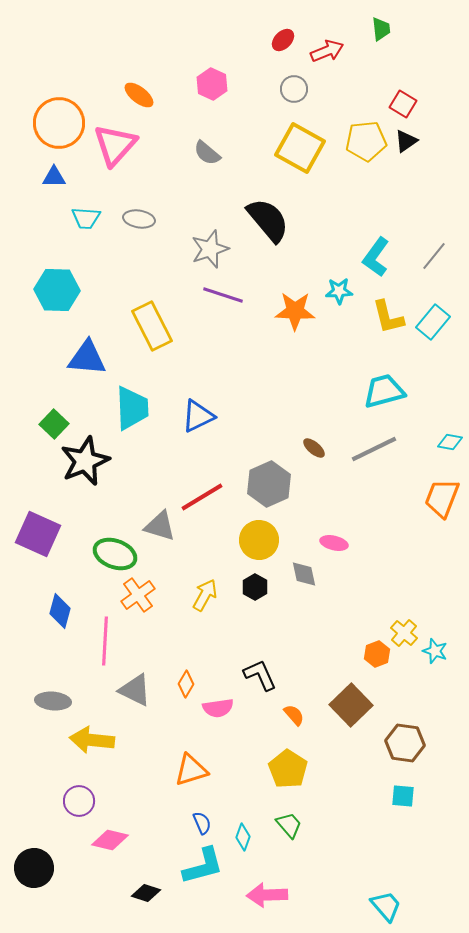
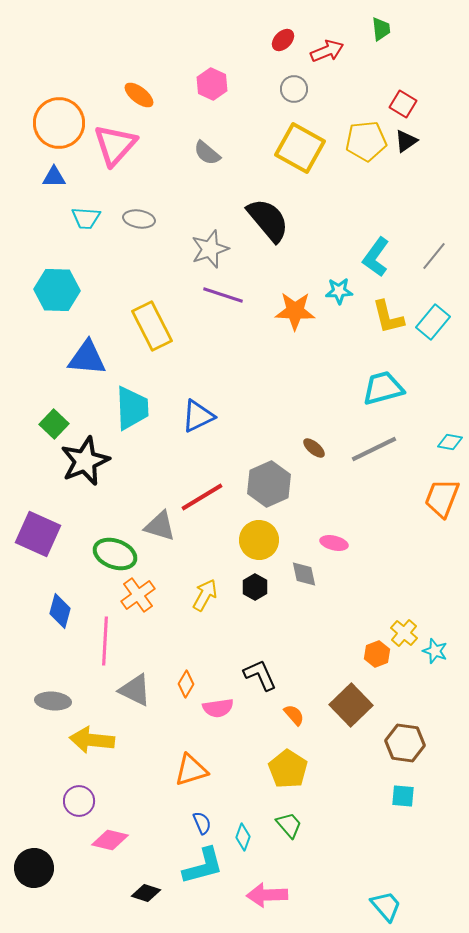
cyan trapezoid at (384, 391): moved 1 px left, 3 px up
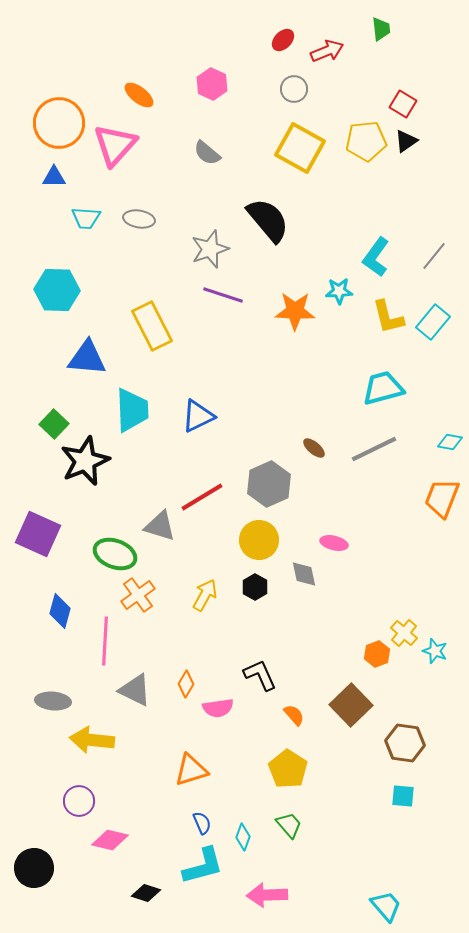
cyan trapezoid at (132, 408): moved 2 px down
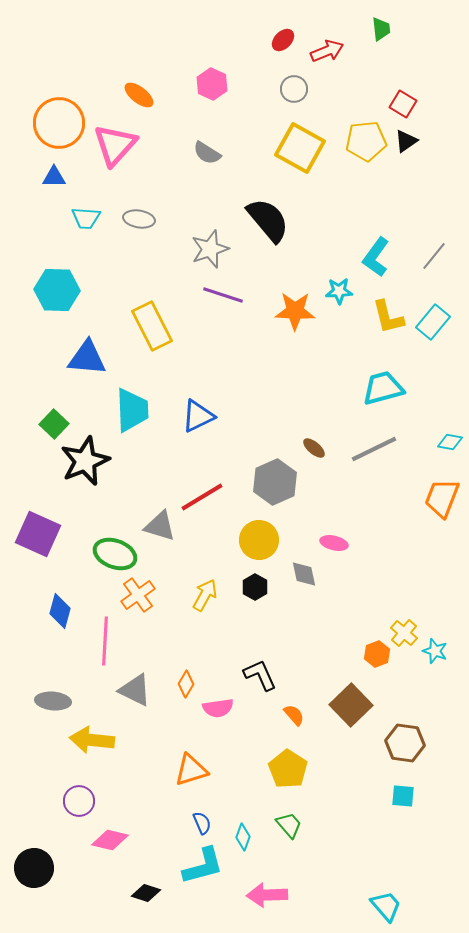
gray semicircle at (207, 153): rotated 8 degrees counterclockwise
gray hexagon at (269, 484): moved 6 px right, 2 px up
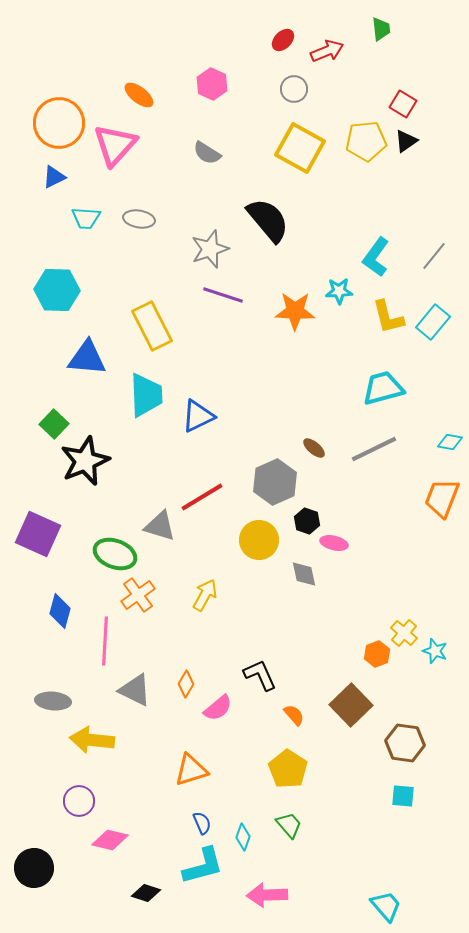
blue triangle at (54, 177): rotated 25 degrees counterclockwise
cyan trapezoid at (132, 410): moved 14 px right, 15 px up
black hexagon at (255, 587): moved 52 px right, 66 px up; rotated 10 degrees counterclockwise
pink semicircle at (218, 708): rotated 32 degrees counterclockwise
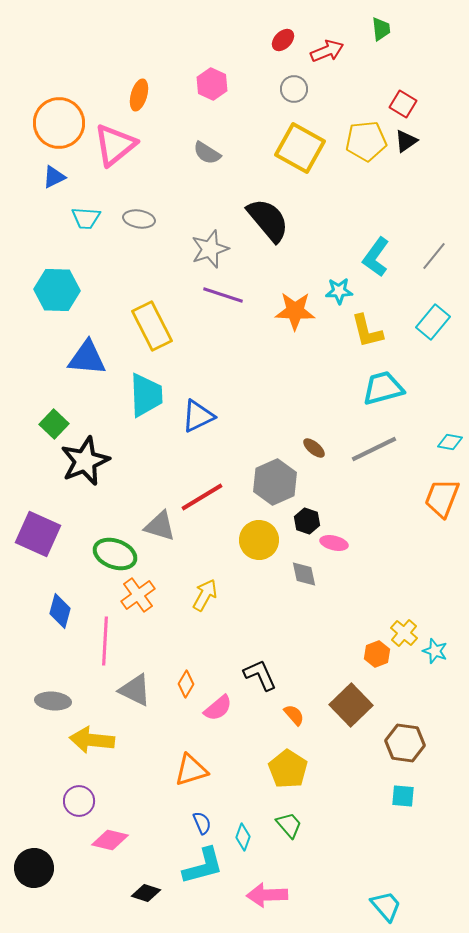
orange ellipse at (139, 95): rotated 68 degrees clockwise
pink triangle at (115, 145): rotated 9 degrees clockwise
yellow L-shape at (388, 317): moved 21 px left, 14 px down
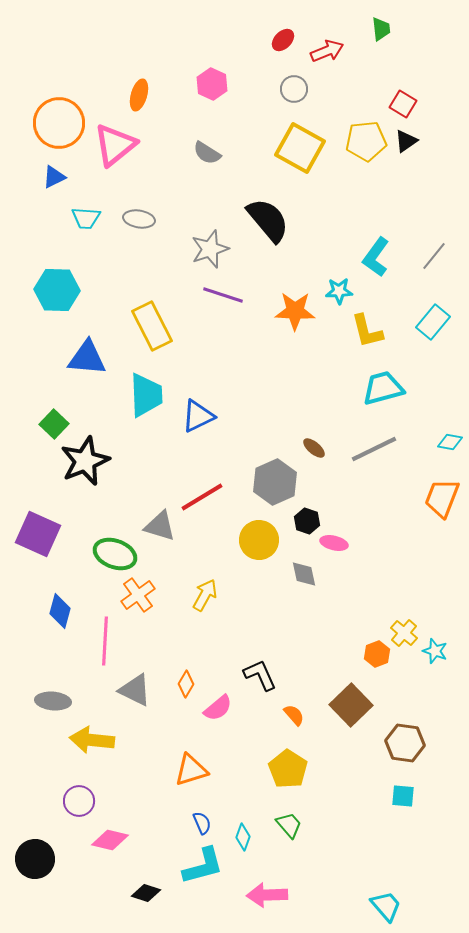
black circle at (34, 868): moved 1 px right, 9 px up
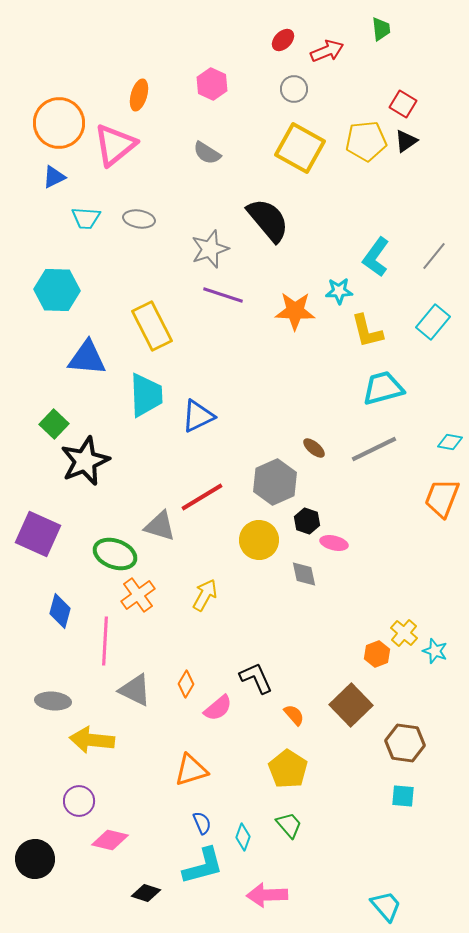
black L-shape at (260, 675): moved 4 px left, 3 px down
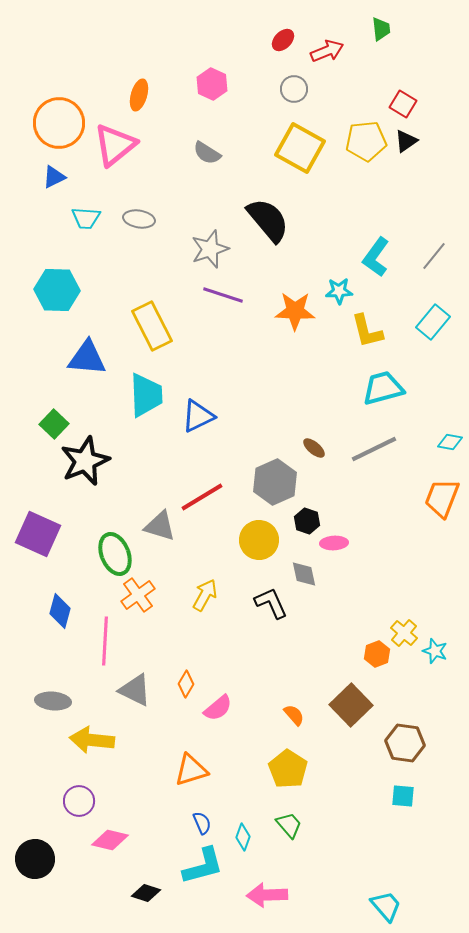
pink ellipse at (334, 543): rotated 16 degrees counterclockwise
green ellipse at (115, 554): rotated 48 degrees clockwise
black L-shape at (256, 678): moved 15 px right, 75 px up
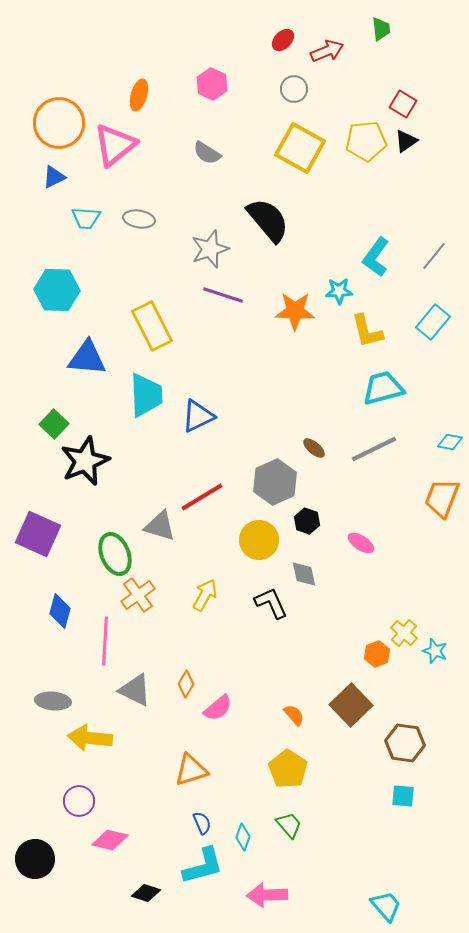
pink ellipse at (334, 543): moved 27 px right; rotated 36 degrees clockwise
yellow arrow at (92, 740): moved 2 px left, 2 px up
